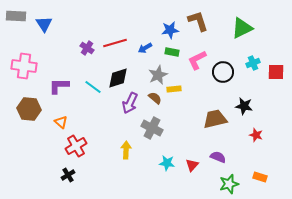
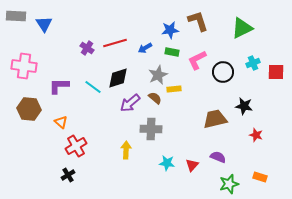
purple arrow: rotated 25 degrees clockwise
gray cross: moved 1 px left, 1 px down; rotated 25 degrees counterclockwise
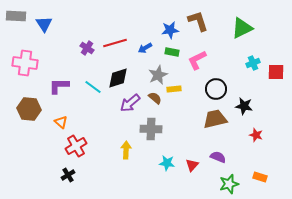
pink cross: moved 1 px right, 3 px up
black circle: moved 7 px left, 17 px down
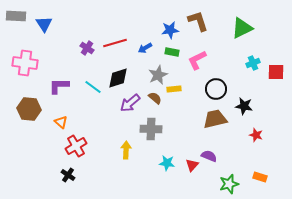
purple semicircle: moved 9 px left, 1 px up
black cross: rotated 24 degrees counterclockwise
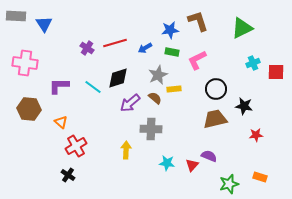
red star: rotated 24 degrees counterclockwise
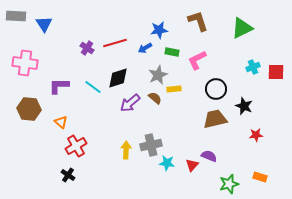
blue star: moved 11 px left
cyan cross: moved 4 px down
black star: rotated 12 degrees clockwise
gray cross: moved 16 px down; rotated 15 degrees counterclockwise
